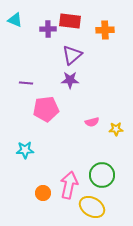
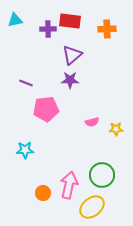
cyan triangle: rotated 35 degrees counterclockwise
orange cross: moved 2 px right, 1 px up
purple line: rotated 16 degrees clockwise
yellow ellipse: rotated 70 degrees counterclockwise
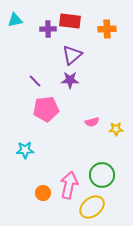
purple line: moved 9 px right, 2 px up; rotated 24 degrees clockwise
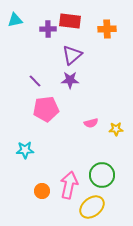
pink semicircle: moved 1 px left, 1 px down
orange circle: moved 1 px left, 2 px up
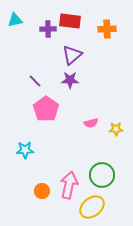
pink pentagon: rotated 30 degrees counterclockwise
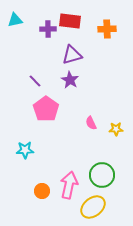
purple triangle: rotated 25 degrees clockwise
purple star: rotated 30 degrees clockwise
pink semicircle: rotated 80 degrees clockwise
yellow ellipse: moved 1 px right
